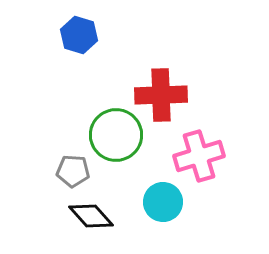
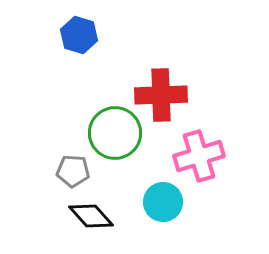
green circle: moved 1 px left, 2 px up
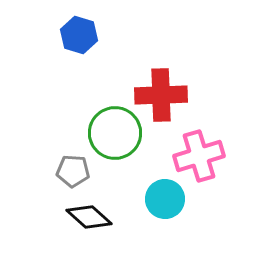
cyan circle: moved 2 px right, 3 px up
black diamond: moved 2 px left, 1 px down; rotated 6 degrees counterclockwise
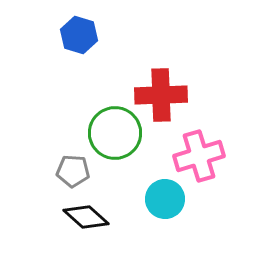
black diamond: moved 3 px left
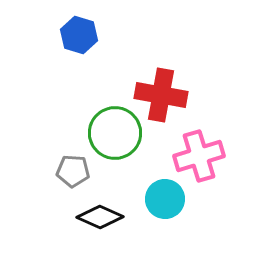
red cross: rotated 12 degrees clockwise
black diamond: moved 14 px right; rotated 18 degrees counterclockwise
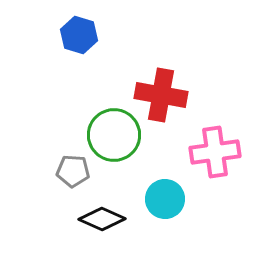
green circle: moved 1 px left, 2 px down
pink cross: moved 16 px right, 4 px up; rotated 9 degrees clockwise
black diamond: moved 2 px right, 2 px down
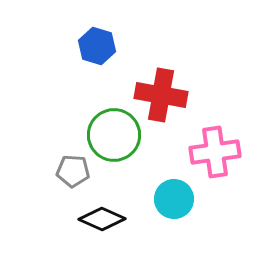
blue hexagon: moved 18 px right, 11 px down
cyan circle: moved 9 px right
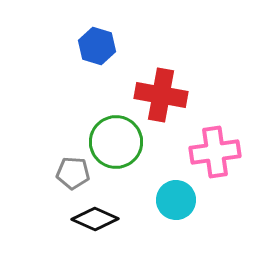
green circle: moved 2 px right, 7 px down
gray pentagon: moved 2 px down
cyan circle: moved 2 px right, 1 px down
black diamond: moved 7 px left
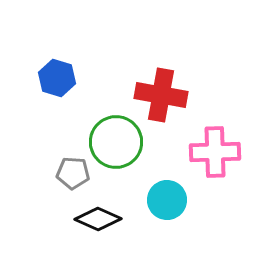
blue hexagon: moved 40 px left, 32 px down
pink cross: rotated 6 degrees clockwise
cyan circle: moved 9 px left
black diamond: moved 3 px right
